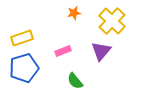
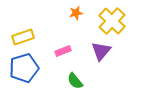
orange star: moved 2 px right
yellow rectangle: moved 1 px right, 1 px up
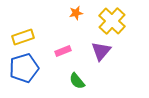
green semicircle: moved 2 px right
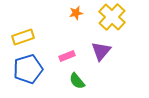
yellow cross: moved 4 px up
pink rectangle: moved 4 px right, 5 px down
blue pentagon: moved 4 px right, 1 px down
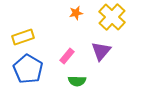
pink rectangle: rotated 28 degrees counterclockwise
blue pentagon: rotated 24 degrees counterclockwise
green semicircle: rotated 48 degrees counterclockwise
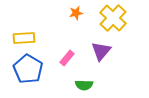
yellow cross: moved 1 px right, 1 px down
yellow rectangle: moved 1 px right, 1 px down; rotated 15 degrees clockwise
pink rectangle: moved 2 px down
green semicircle: moved 7 px right, 4 px down
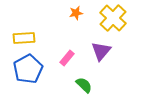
blue pentagon: rotated 12 degrees clockwise
green semicircle: rotated 138 degrees counterclockwise
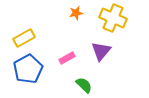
yellow cross: rotated 20 degrees counterclockwise
yellow rectangle: rotated 25 degrees counterclockwise
pink rectangle: rotated 21 degrees clockwise
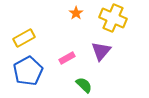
orange star: rotated 24 degrees counterclockwise
blue pentagon: moved 2 px down
